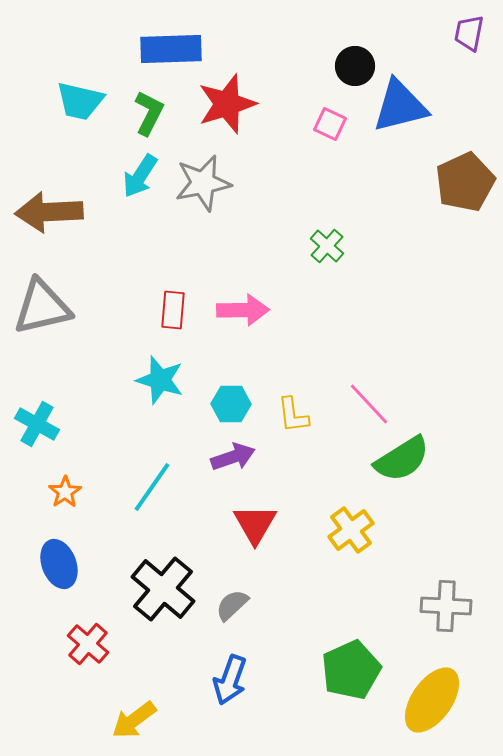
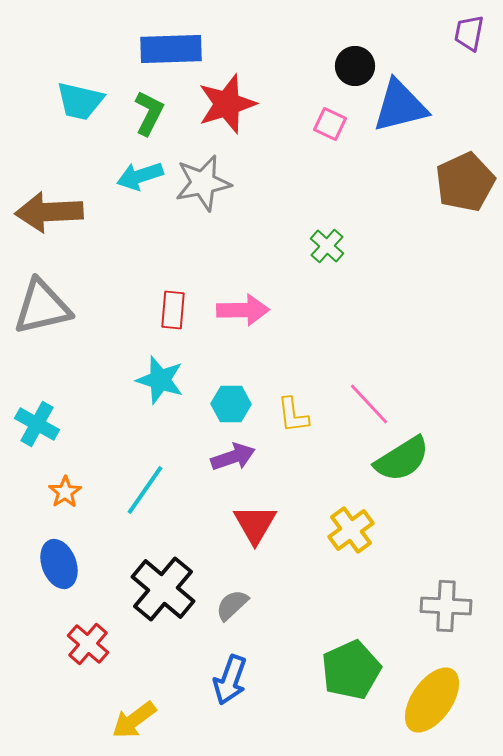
cyan arrow: rotated 39 degrees clockwise
cyan line: moved 7 px left, 3 px down
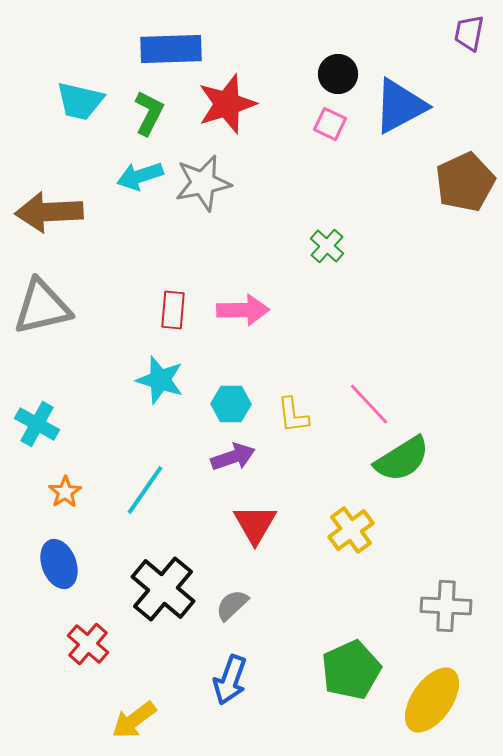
black circle: moved 17 px left, 8 px down
blue triangle: rotated 14 degrees counterclockwise
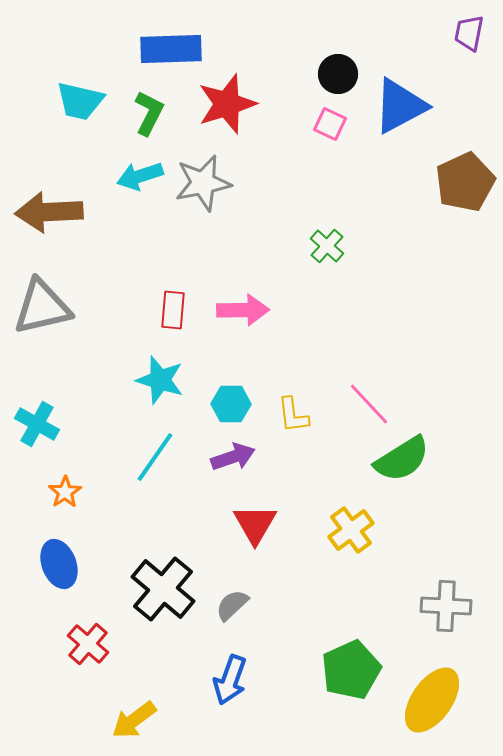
cyan line: moved 10 px right, 33 px up
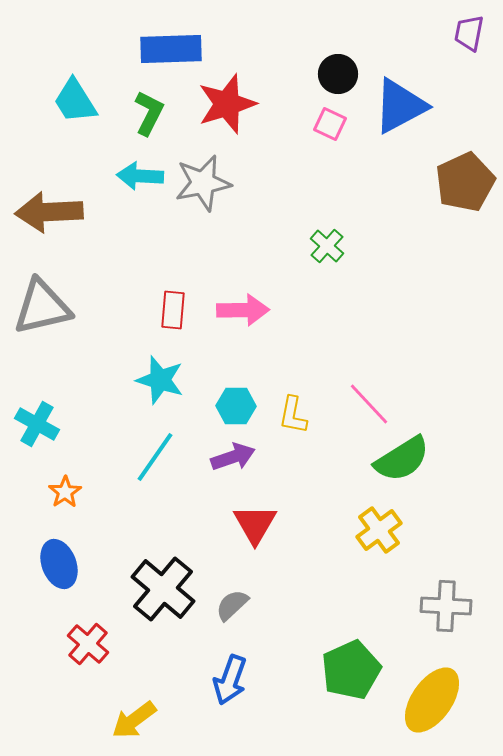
cyan trapezoid: moved 5 px left; rotated 45 degrees clockwise
cyan arrow: rotated 21 degrees clockwise
cyan hexagon: moved 5 px right, 2 px down
yellow L-shape: rotated 18 degrees clockwise
yellow cross: moved 28 px right
